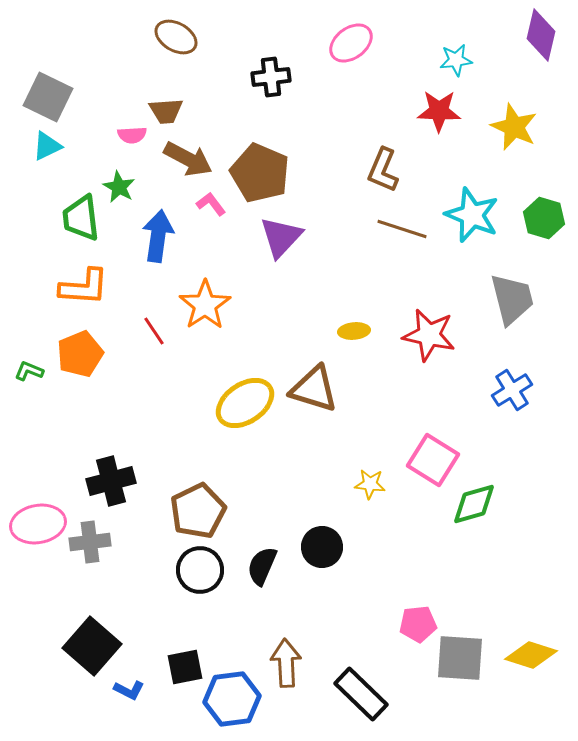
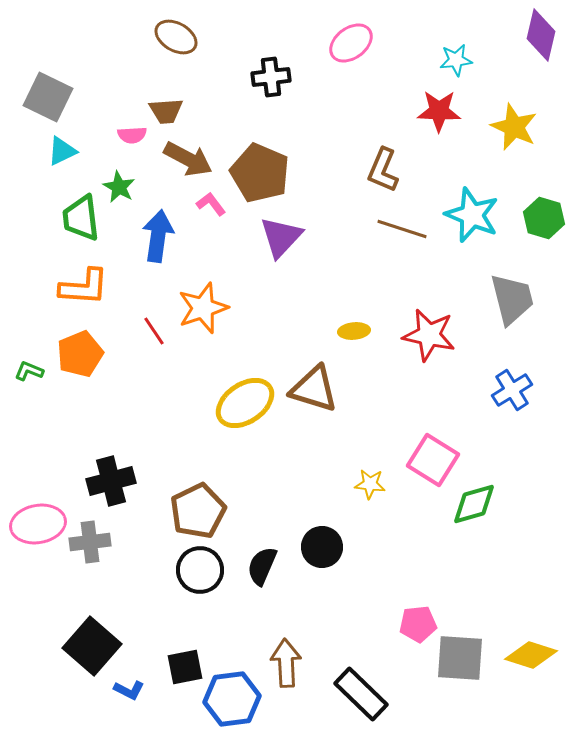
cyan triangle at (47, 146): moved 15 px right, 5 px down
orange star at (205, 305): moved 2 px left, 3 px down; rotated 15 degrees clockwise
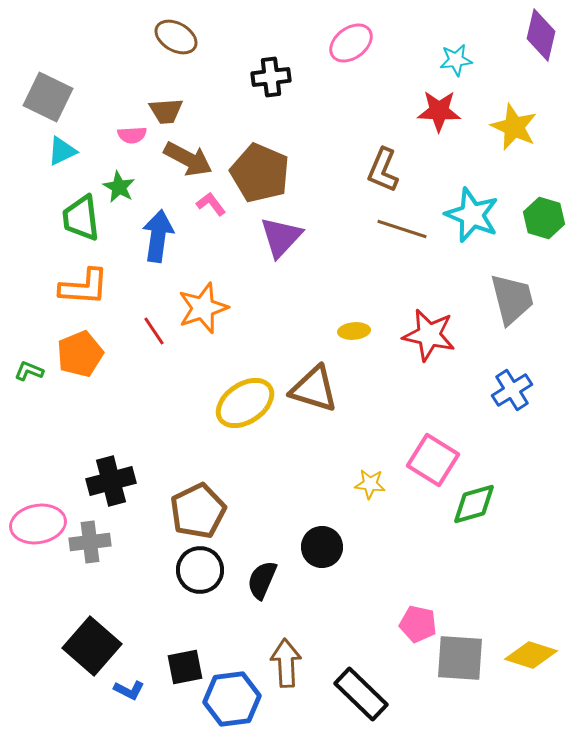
black semicircle at (262, 566): moved 14 px down
pink pentagon at (418, 624): rotated 18 degrees clockwise
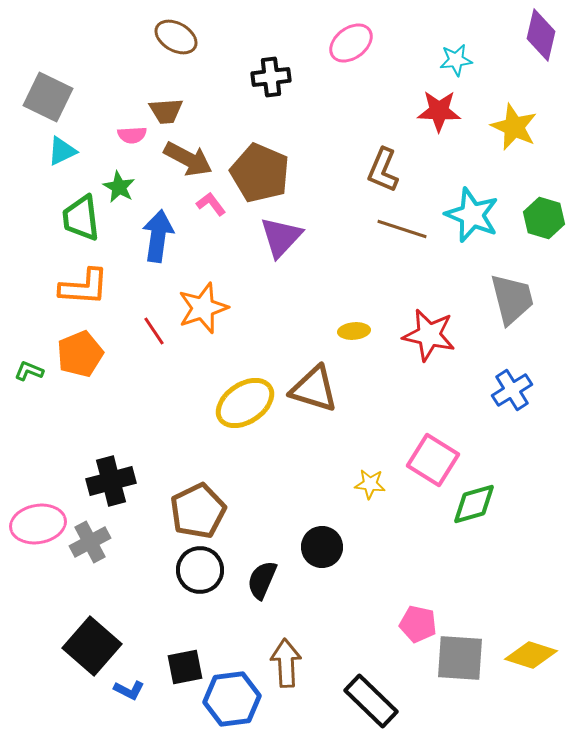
gray cross at (90, 542): rotated 21 degrees counterclockwise
black rectangle at (361, 694): moved 10 px right, 7 px down
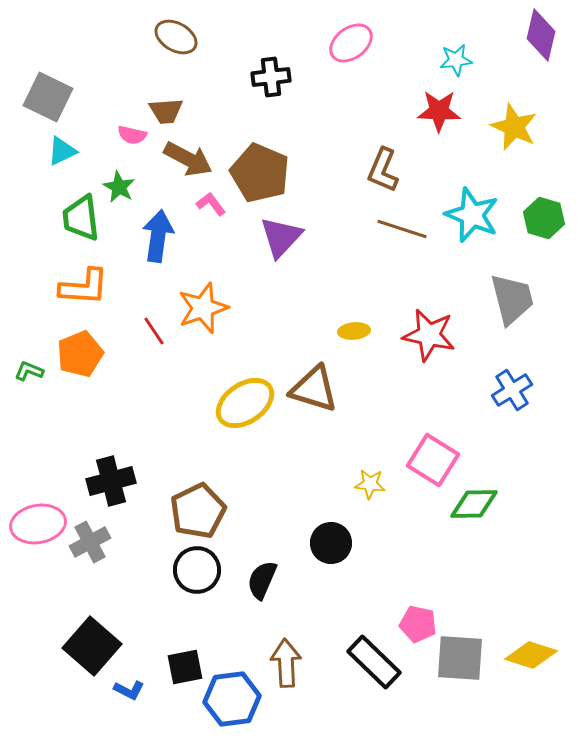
pink semicircle at (132, 135): rotated 16 degrees clockwise
green diamond at (474, 504): rotated 15 degrees clockwise
black circle at (322, 547): moved 9 px right, 4 px up
black circle at (200, 570): moved 3 px left
black rectangle at (371, 701): moved 3 px right, 39 px up
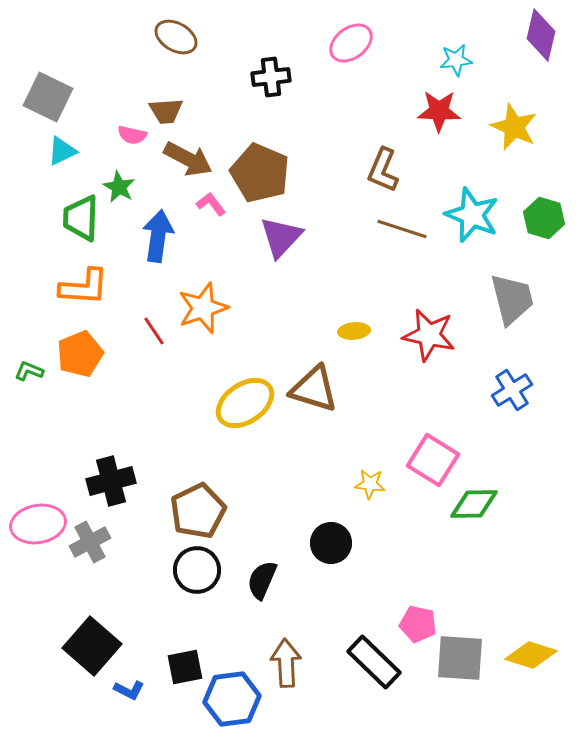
green trapezoid at (81, 218): rotated 9 degrees clockwise
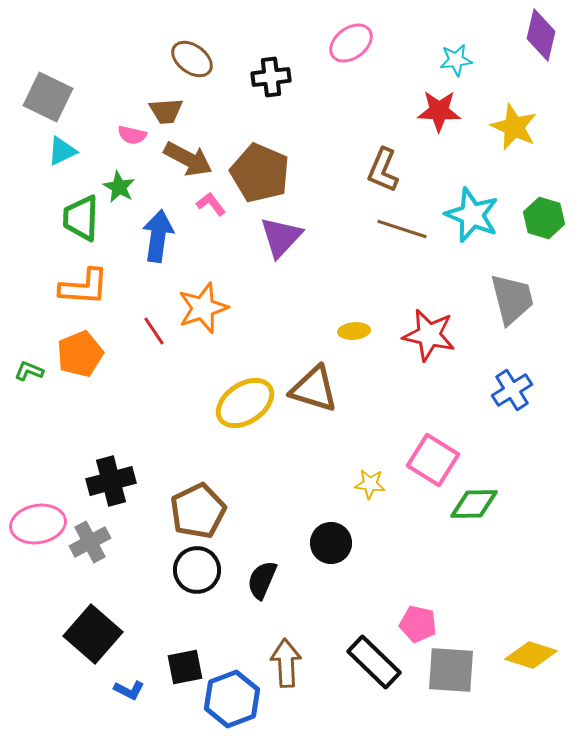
brown ellipse at (176, 37): moved 16 px right, 22 px down; rotated 6 degrees clockwise
black square at (92, 646): moved 1 px right, 12 px up
gray square at (460, 658): moved 9 px left, 12 px down
blue hexagon at (232, 699): rotated 14 degrees counterclockwise
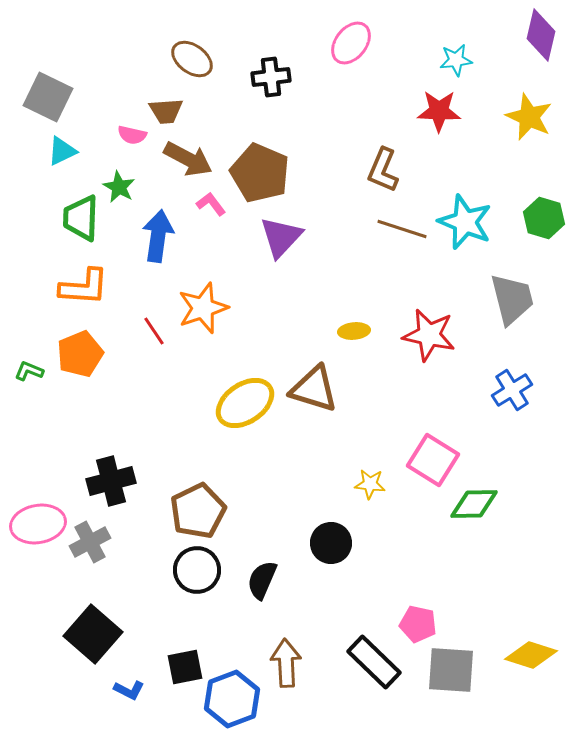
pink ellipse at (351, 43): rotated 15 degrees counterclockwise
yellow star at (514, 127): moved 15 px right, 10 px up
cyan star at (472, 215): moved 7 px left, 7 px down
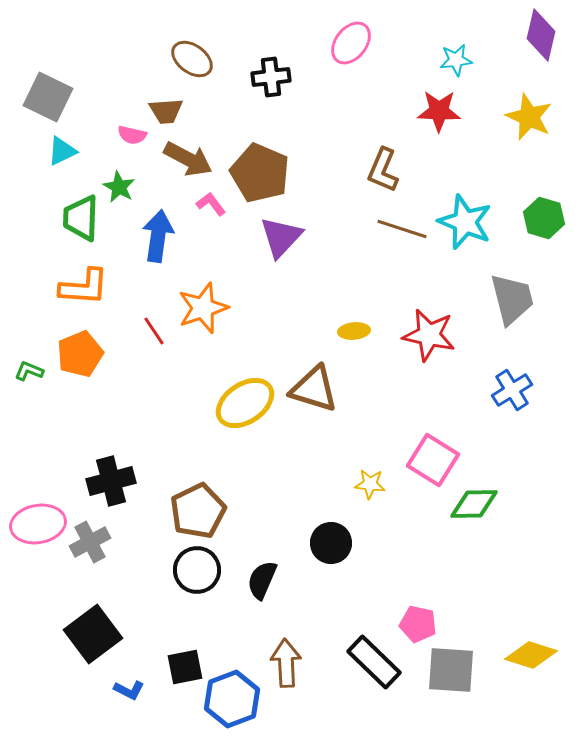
black square at (93, 634): rotated 12 degrees clockwise
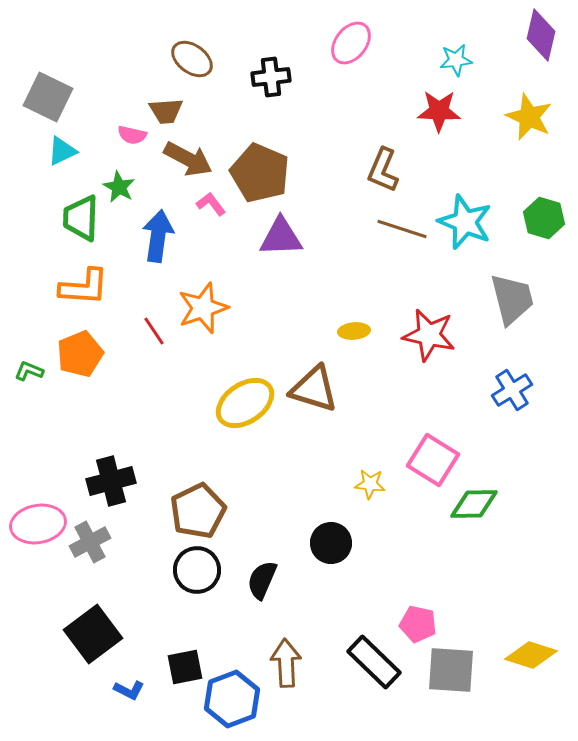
purple triangle at (281, 237): rotated 45 degrees clockwise
